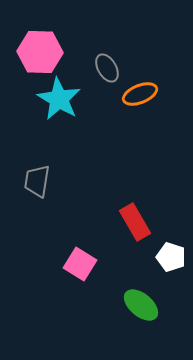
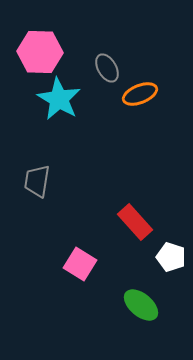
red rectangle: rotated 12 degrees counterclockwise
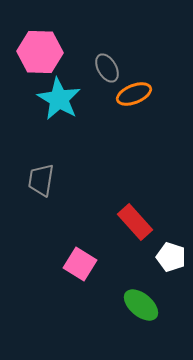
orange ellipse: moved 6 px left
gray trapezoid: moved 4 px right, 1 px up
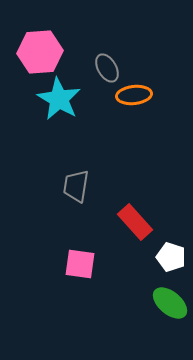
pink hexagon: rotated 6 degrees counterclockwise
orange ellipse: moved 1 px down; rotated 16 degrees clockwise
gray trapezoid: moved 35 px right, 6 px down
pink square: rotated 24 degrees counterclockwise
green ellipse: moved 29 px right, 2 px up
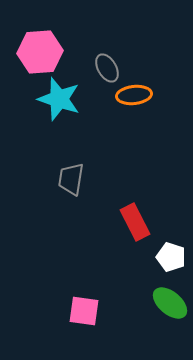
cyan star: rotated 12 degrees counterclockwise
gray trapezoid: moved 5 px left, 7 px up
red rectangle: rotated 15 degrees clockwise
pink square: moved 4 px right, 47 px down
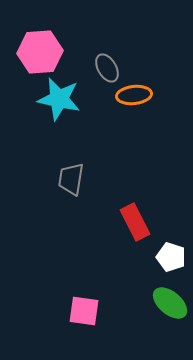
cyan star: rotated 6 degrees counterclockwise
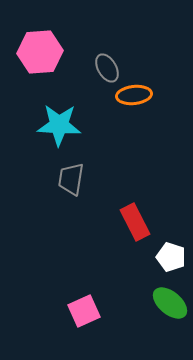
cyan star: moved 26 px down; rotated 9 degrees counterclockwise
pink square: rotated 32 degrees counterclockwise
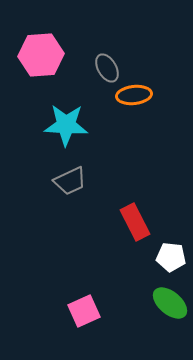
pink hexagon: moved 1 px right, 3 px down
cyan star: moved 7 px right
gray trapezoid: moved 1 px left, 2 px down; rotated 124 degrees counterclockwise
white pentagon: rotated 12 degrees counterclockwise
